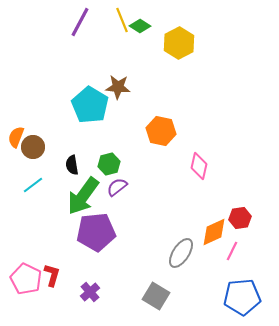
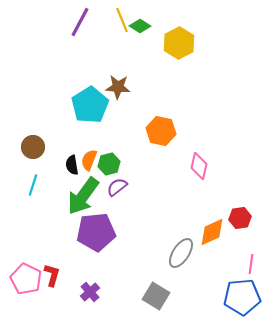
cyan pentagon: rotated 9 degrees clockwise
orange semicircle: moved 73 px right, 23 px down
cyan line: rotated 35 degrees counterclockwise
orange diamond: moved 2 px left
pink line: moved 19 px right, 13 px down; rotated 18 degrees counterclockwise
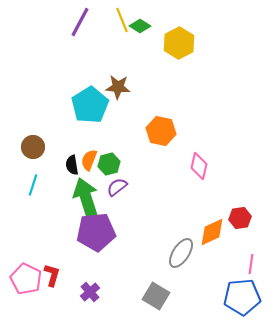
green arrow: moved 3 px right, 2 px down; rotated 126 degrees clockwise
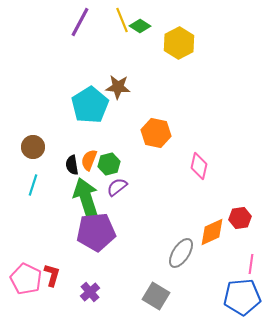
orange hexagon: moved 5 px left, 2 px down
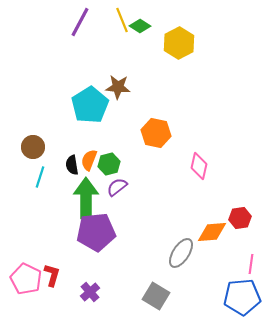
cyan line: moved 7 px right, 8 px up
green arrow: rotated 18 degrees clockwise
orange diamond: rotated 20 degrees clockwise
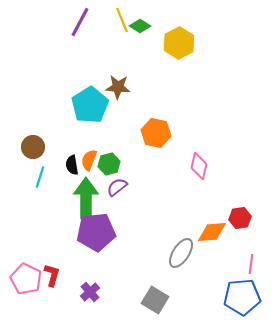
gray square: moved 1 px left, 4 px down
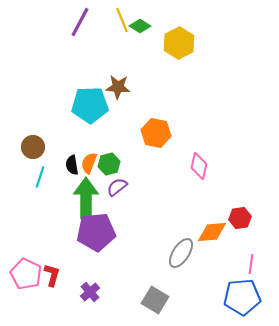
cyan pentagon: rotated 30 degrees clockwise
orange semicircle: moved 3 px down
pink pentagon: moved 5 px up
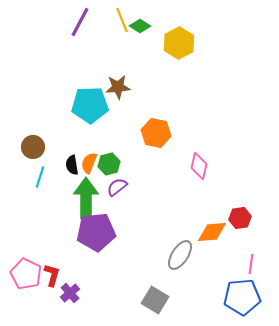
brown star: rotated 10 degrees counterclockwise
gray ellipse: moved 1 px left, 2 px down
purple cross: moved 20 px left, 1 px down
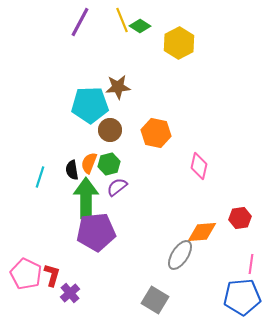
brown circle: moved 77 px right, 17 px up
black semicircle: moved 5 px down
orange diamond: moved 10 px left
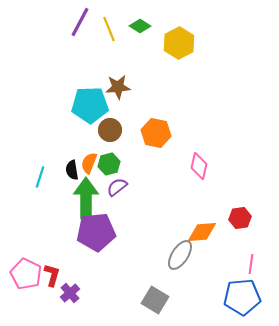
yellow line: moved 13 px left, 9 px down
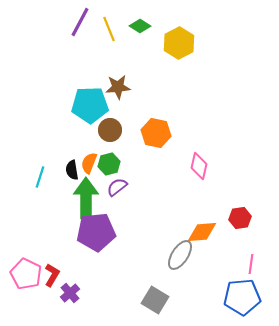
red L-shape: rotated 15 degrees clockwise
